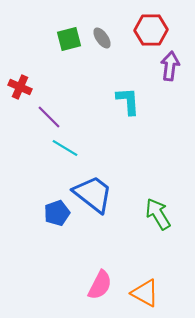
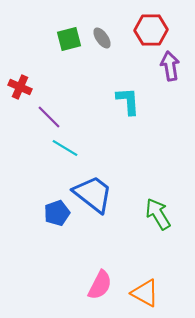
purple arrow: rotated 16 degrees counterclockwise
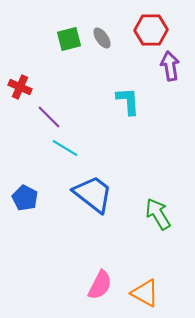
blue pentagon: moved 32 px left, 15 px up; rotated 25 degrees counterclockwise
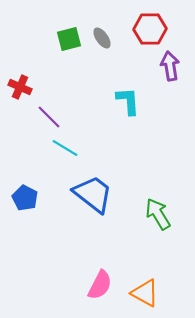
red hexagon: moved 1 px left, 1 px up
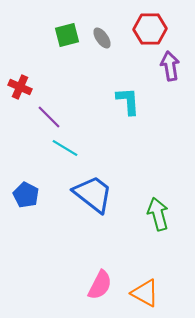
green square: moved 2 px left, 4 px up
blue pentagon: moved 1 px right, 3 px up
green arrow: rotated 16 degrees clockwise
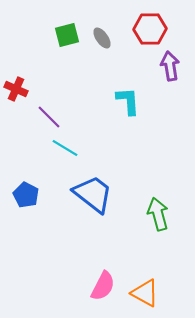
red cross: moved 4 px left, 2 px down
pink semicircle: moved 3 px right, 1 px down
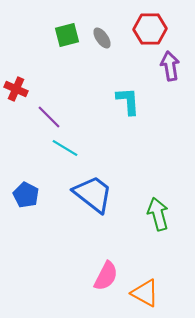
pink semicircle: moved 3 px right, 10 px up
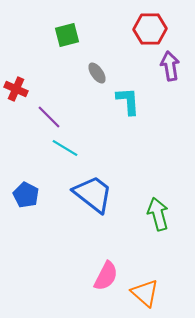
gray ellipse: moved 5 px left, 35 px down
orange triangle: rotated 12 degrees clockwise
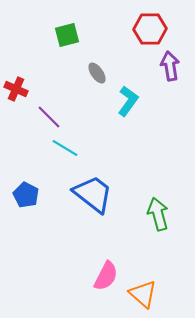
cyan L-shape: rotated 40 degrees clockwise
orange triangle: moved 2 px left, 1 px down
